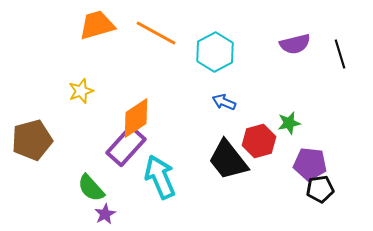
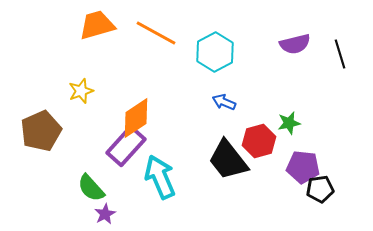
brown pentagon: moved 9 px right, 9 px up; rotated 9 degrees counterclockwise
purple pentagon: moved 7 px left, 3 px down
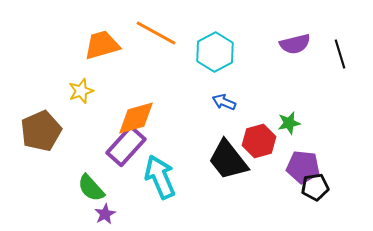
orange trapezoid: moved 5 px right, 20 px down
orange diamond: rotated 18 degrees clockwise
black pentagon: moved 5 px left, 2 px up
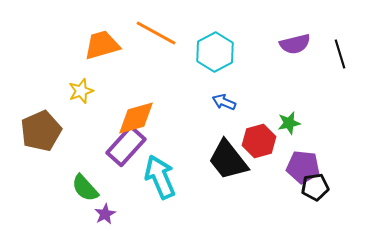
green semicircle: moved 6 px left
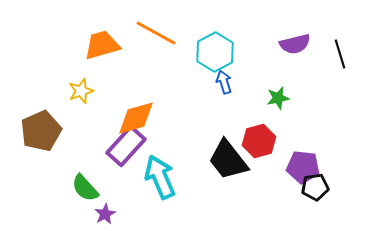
blue arrow: moved 20 px up; rotated 50 degrees clockwise
green star: moved 11 px left, 25 px up
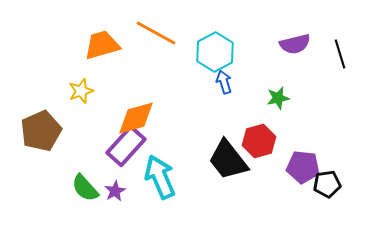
black pentagon: moved 12 px right, 3 px up
purple star: moved 10 px right, 23 px up
